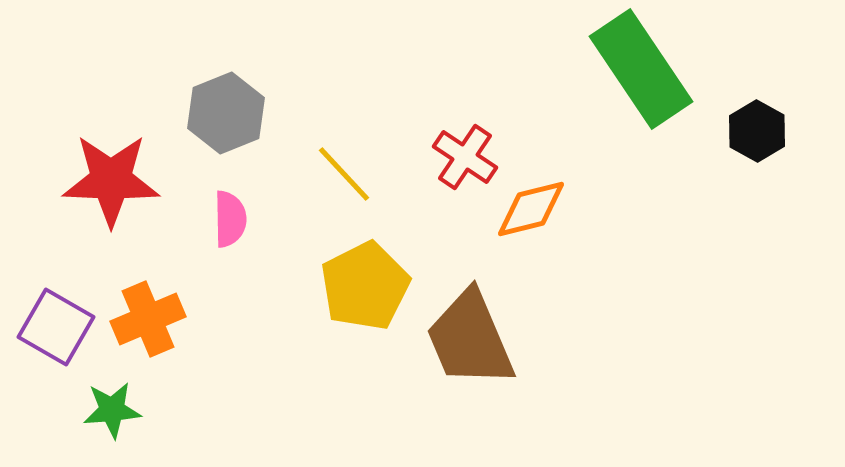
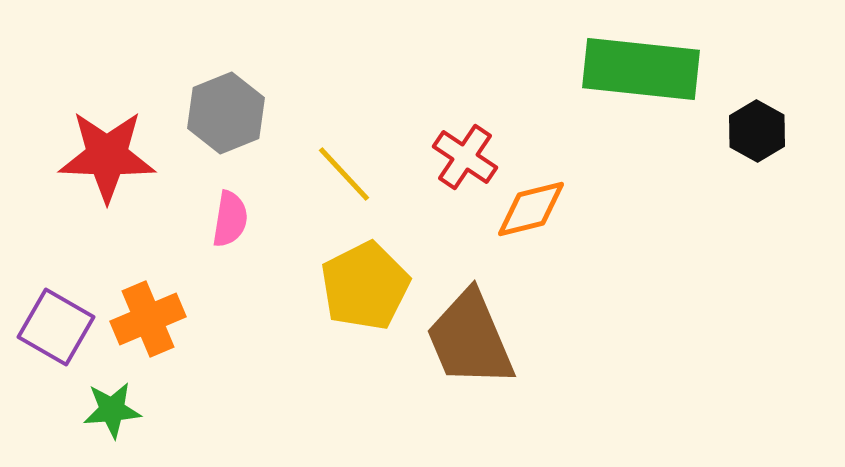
green rectangle: rotated 50 degrees counterclockwise
red star: moved 4 px left, 24 px up
pink semicircle: rotated 10 degrees clockwise
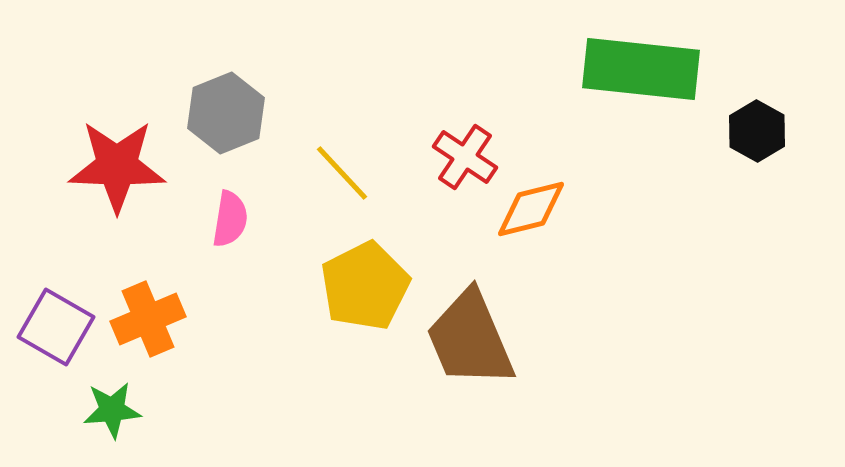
red star: moved 10 px right, 10 px down
yellow line: moved 2 px left, 1 px up
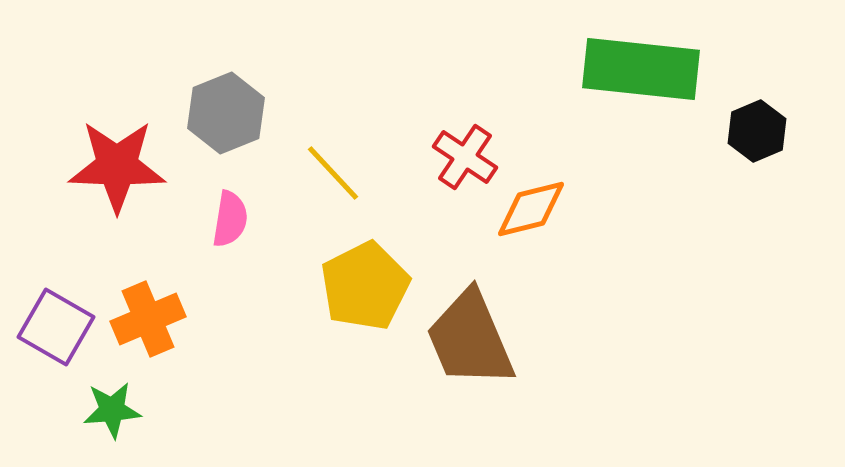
black hexagon: rotated 8 degrees clockwise
yellow line: moved 9 px left
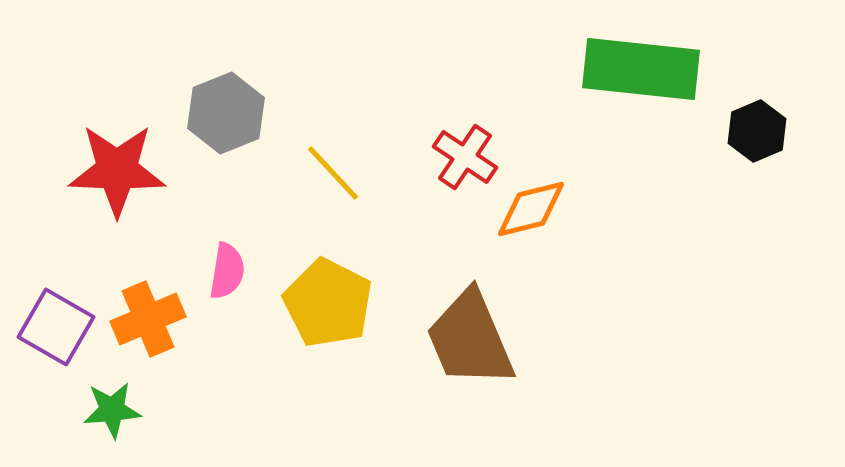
red star: moved 4 px down
pink semicircle: moved 3 px left, 52 px down
yellow pentagon: moved 37 px left, 17 px down; rotated 18 degrees counterclockwise
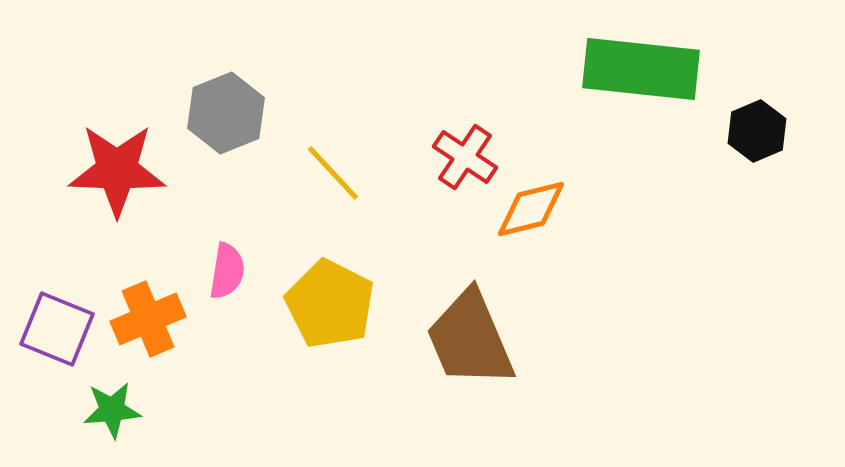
yellow pentagon: moved 2 px right, 1 px down
purple square: moved 1 px right, 2 px down; rotated 8 degrees counterclockwise
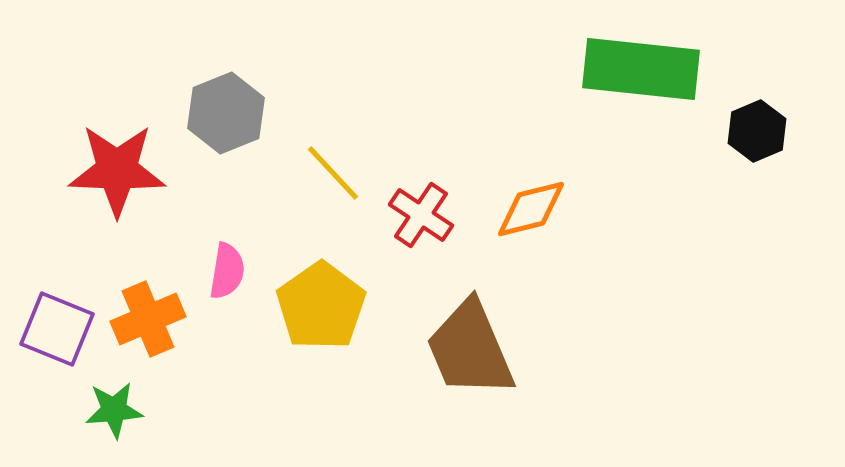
red cross: moved 44 px left, 58 px down
yellow pentagon: moved 9 px left, 2 px down; rotated 10 degrees clockwise
brown trapezoid: moved 10 px down
green star: moved 2 px right
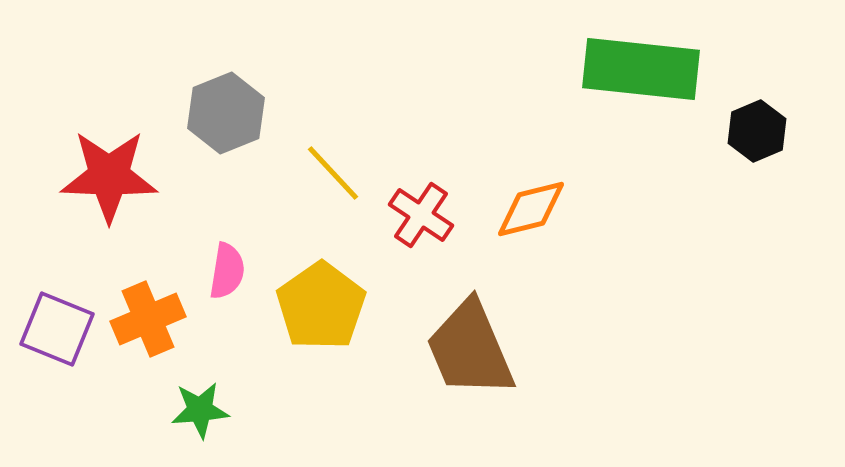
red star: moved 8 px left, 6 px down
green star: moved 86 px right
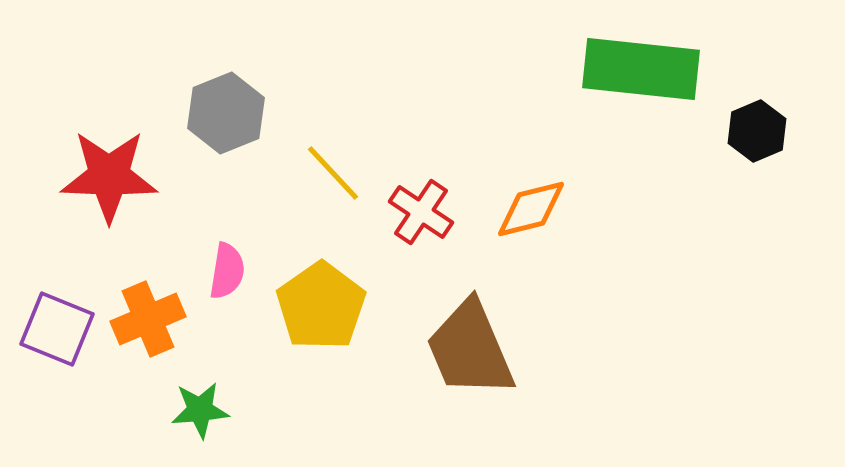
red cross: moved 3 px up
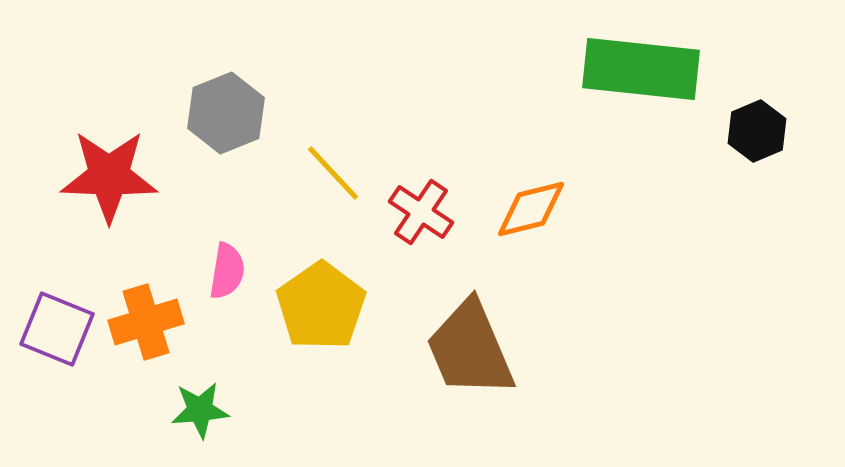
orange cross: moved 2 px left, 3 px down; rotated 6 degrees clockwise
